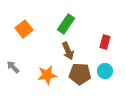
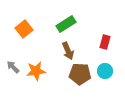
green rectangle: rotated 24 degrees clockwise
orange star: moved 11 px left, 4 px up
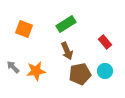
orange square: rotated 30 degrees counterclockwise
red rectangle: rotated 56 degrees counterclockwise
brown arrow: moved 1 px left
brown pentagon: rotated 15 degrees counterclockwise
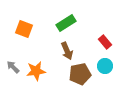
green rectangle: moved 1 px up
cyan circle: moved 5 px up
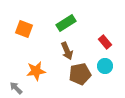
gray arrow: moved 3 px right, 21 px down
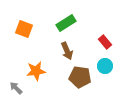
brown pentagon: moved 3 px down; rotated 20 degrees clockwise
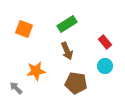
green rectangle: moved 1 px right, 1 px down
brown pentagon: moved 4 px left, 6 px down
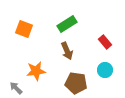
cyan circle: moved 4 px down
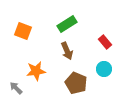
orange square: moved 1 px left, 2 px down
cyan circle: moved 1 px left, 1 px up
brown pentagon: rotated 15 degrees clockwise
